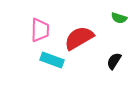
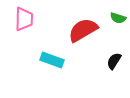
green semicircle: moved 1 px left
pink trapezoid: moved 16 px left, 11 px up
red semicircle: moved 4 px right, 8 px up
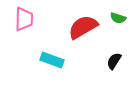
red semicircle: moved 3 px up
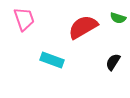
pink trapezoid: rotated 20 degrees counterclockwise
black semicircle: moved 1 px left, 1 px down
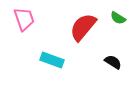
green semicircle: rotated 14 degrees clockwise
red semicircle: rotated 20 degrees counterclockwise
black semicircle: rotated 90 degrees clockwise
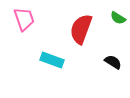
red semicircle: moved 2 px left, 2 px down; rotated 20 degrees counterclockwise
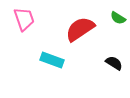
red semicircle: moved 1 px left; rotated 36 degrees clockwise
black semicircle: moved 1 px right, 1 px down
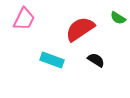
pink trapezoid: rotated 45 degrees clockwise
black semicircle: moved 18 px left, 3 px up
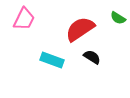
black semicircle: moved 4 px left, 3 px up
